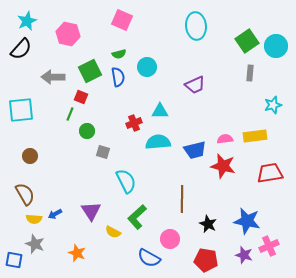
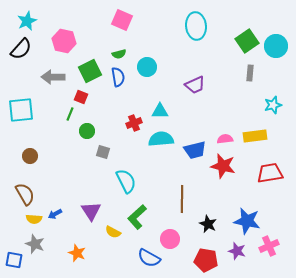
pink hexagon at (68, 34): moved 4 px left, 7 px down
cyan semicircle at (158, 142): moved 3 px right, 3 px up
purple star at (244, 255): moved 7 px left, 4 px up
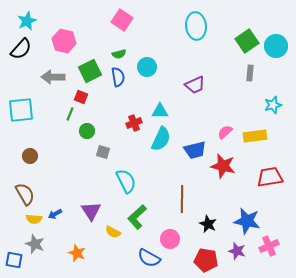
pink square at (122, 20): rotated 10 degrees clockwise
cyan semicircle at (161, 139): rotated 120 degrees clockwise
pink semicircle at (225, 139): moved 7 px up; rotated 35 degrees counterclockwise
red trapezoid at (270, 173): moved 4 px down
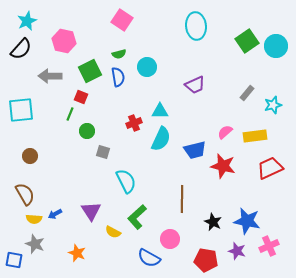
gray rectangle at (250, 73): moved 3 px left, 20 px down; rotated 35 degrees clockwise
gray arrow at (53, 77): moved 3 px left, 1 px up
red trapezoid at (270, 177): moved 9 px up; rotated 16 degrees counterclockwise
black star at (208, 224): moved 5 px right, 2 px up
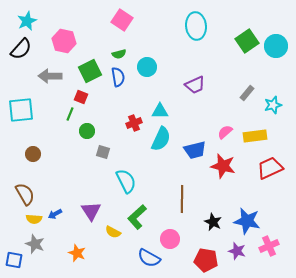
brown circle at (30, 156): moved 3 px right, 2 px up
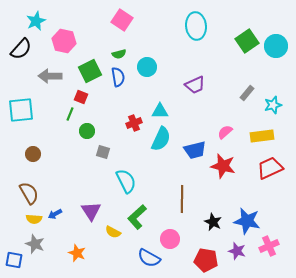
cyan star at (27, 21): moved 9 px right
yellow rectangle at (255, 136): moved 7 px right
brown semicircle at (25, 194): moved 4 px right, 1 px up
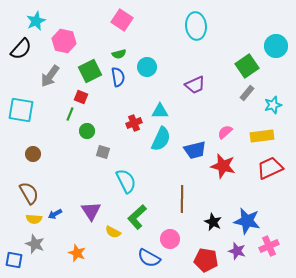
green square at (247, 41): moved 25 px down
gray arrow at (50, 76): rotated 55 degrees counterclockwise
cyan square at (21, 110): rotated 16 degrees clockwise
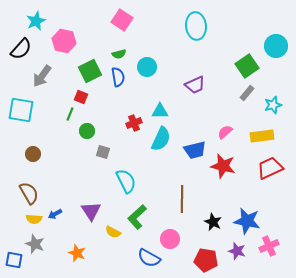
gray arrow at (50, 76): moved 8 px left
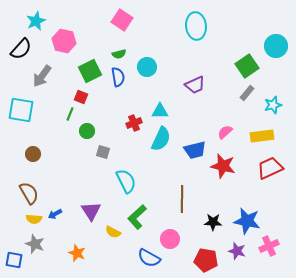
black star at (213, 222): rotated 24 degrees counterclockwise
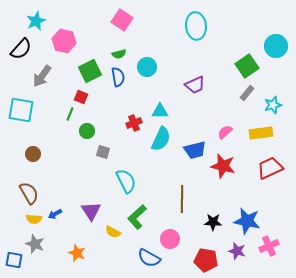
yellow rectangle at (262, 136): moved 1 px left, 3 px up
